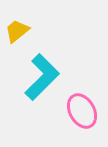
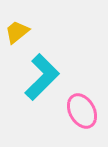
yellow trapezoid: moved 1 px down
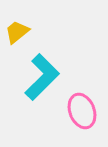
pink ellipse: rotated 8 degrees clockwise
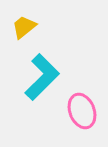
yellow trapezoid: moved 7 px right, 5 px up
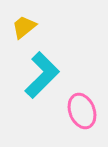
cyan L-shape: moved 2 px up
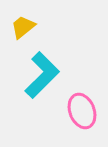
yellow trapezoid: moved 1 px left
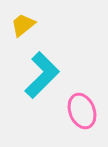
yellow trapezoid: moved 2 px up
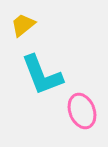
cyan L-shape: rotated 114 degrees clockwise
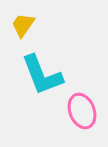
yellow trapezoid: rotated 16 degrees counterclockwise
